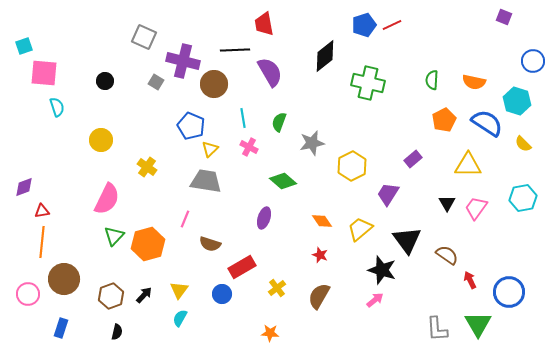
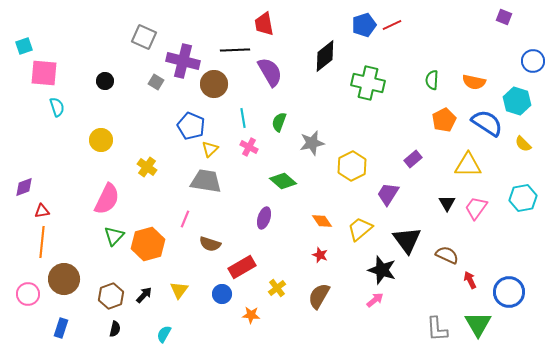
brown semicircle at (447, 255): rotated 10 degrees counterclockwise
cyan semicircle at (180, 318): moved 16 px left, 16 px down
black semicircle at (117, 332): moved 2 px left, 3 px up
orange star at (270, 333): moved 19 px left, 18 px up
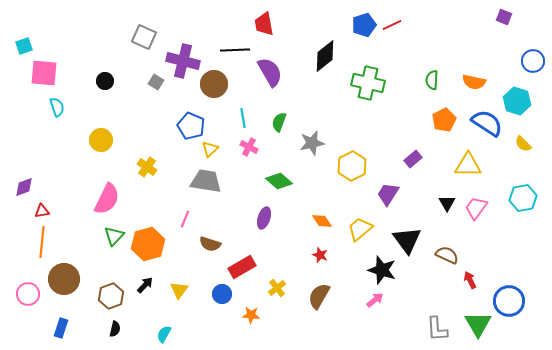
green diamond at (283, 181): moved 4 px left
blue circle at (509, 292): moved 9 px down
black arrow at (144, 295): moved 1 px right, 10 px up
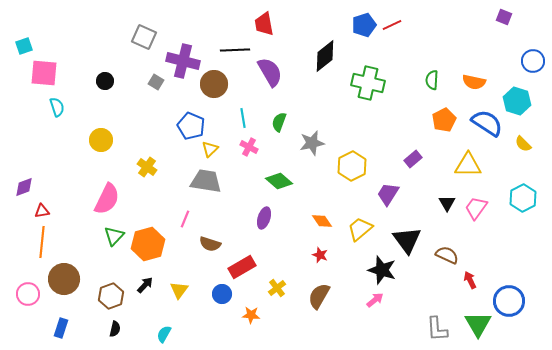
cyan hexagon at (523, 198): rotated 16 degrees counterclockwise
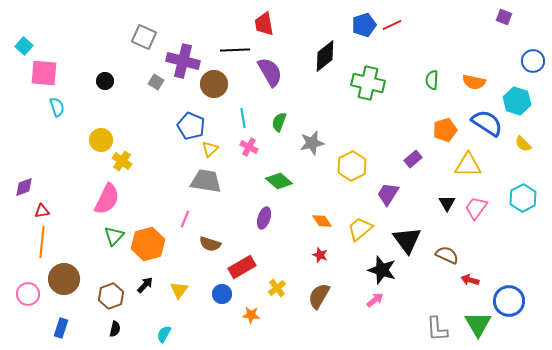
cyan square at (24, 46): rotated 30 degrees counterclockwise
orange pentagon at (444, 120): moved 1 px right, 10 px down; rotated 10 degrees clockwise
yellow cross at (147, 167): moved 25 px left, 6 px up
red arrow at (470, 280): rotated 48 degrees counterclockwise
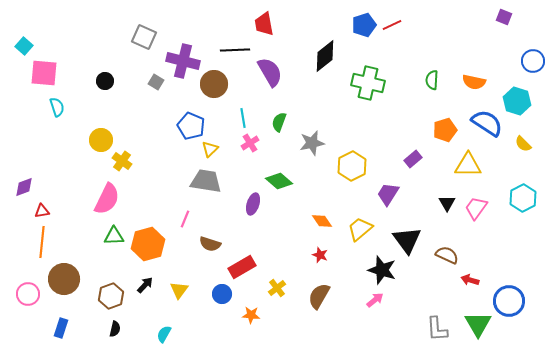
pink cross at (249, 147): moved 1 px right, 4 px up; rotated 30 degrees clockwise
purple ellipse at (264, 218): moved 11 px left, 14 px up
green triangle at (114, 236): rotated 45 degrees clockwise
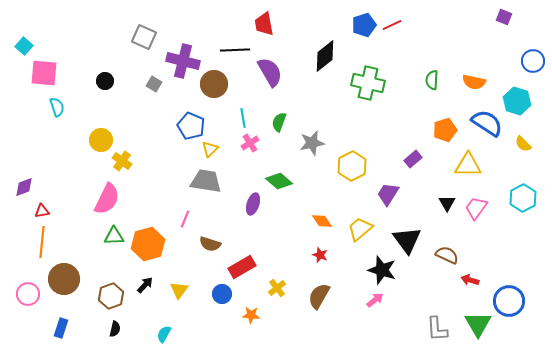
gray square at (156, 82): moved 2 px left, 2 px down
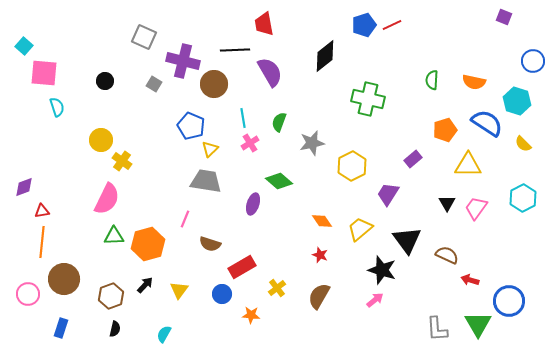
green cross at (368, 83): moved 16 px down
